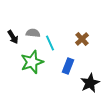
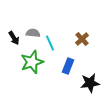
black arrow: moved 1 px right, 1 px down
black star: rotated 18 degrees clockwise
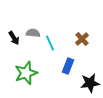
green star: moved 6 px left, 11 px down
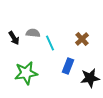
green star: rotated 10 degrees clockwise
black star: moved 5 px up
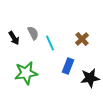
gray semicircle: rotated 56 degrees clockwise
